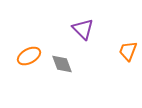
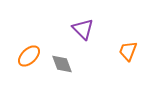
orange ellipse: rotated 15 degrees counterclockwise
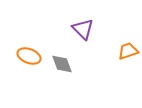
orange trapezoid: rotated 50 degrees clockwise
orange ellipse: rotated 65 degrees clockwise
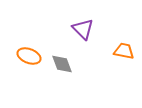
orange trapezoid: moved 4 px left; rotated 30 degrees clockwise
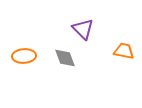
orange ellipse: moved 5 px left; rotated 25 degrees counterclockwise
gray diamond: moved 3 px right, 6 px up
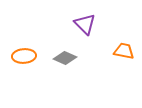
purple triangle: moved 2 px right, 5 px up
gray diamond: rotated 45 degrees counterclockwise
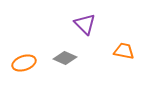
orange ellipse: moved 7 px down; rotated 15 degrees counterclockwise
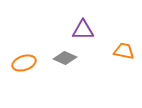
purple triangle: moved 2 px left, 6 px down; rotated 45 degrees counterclockwise
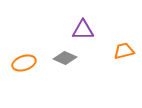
orange trapezoid: rotated 25 degrees counterclockwise
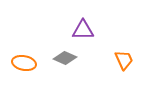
orange trapezoid: moved 9 px down; rotated 80 degrees clockwise
orange ellipse: rotated 30 degrees clockwise
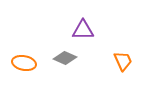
orange trapezoid: moved 1 px left, 1 px down
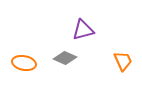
purple triangle: rotated 15 degrees counterclockwise
